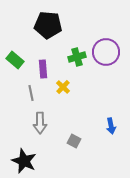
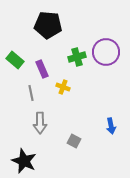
purple rectangle: moved 1 px left; rotated 18 degrees counterclockwise
yellow cross: rotated 24 degrees counterclockwise
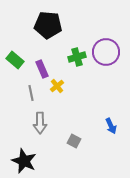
yellow cross: moved 6 px left, 1 px up; rotated 32 degrees clockwise
blue arrow: rotated 14 degrees counterclockwise
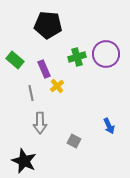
purple circle: moved 2 px down
purple rectangle: moved 2 px right
blue arrow: moved 2 px left
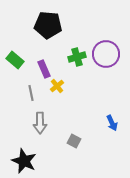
blue arrow: moved 3 px right, 3 px up
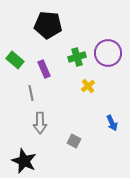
purple circle: moved 2 px right, 1 px up
yellow cross: moved 31 px right
